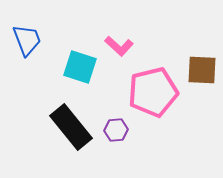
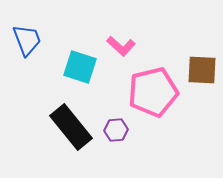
pink L-shape: moved 2 px right
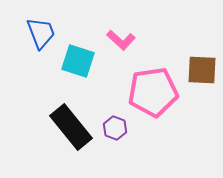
blue trapezoid: moved 14 px right, 7 px up
pink L-shape: moved 6 px up
cyan square: moved 2 px left, 6 px up
pink pentagon: rotated 6 degrees clockwise
purple hexagon: moved 1 px left, 2 px up; rotated 25 degrees clockwise
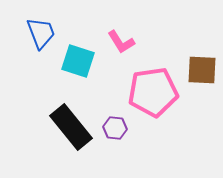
pink L-shape: moved 2 px down; rotated 16 degrees clockwise
purple hexagon: rotated 15 degrees counterclockwise
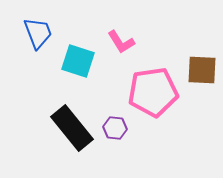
blue trapezoid: moved 3 px left
black rectangle: moved 1 px right, 1 px down
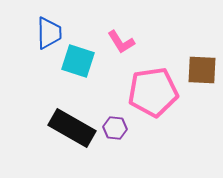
blue trapezoid: moved 11 px right; rotated 20 degrees clockwise
black rectangle: rotated 21 degrees counterclockwise
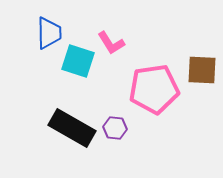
pink L-shape: moved 10 px left, 1 px down
pink pentagon: moved 1 px right, 3 px up
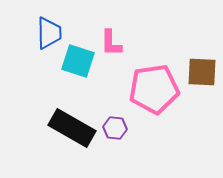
pink L-shape: rotated 32 degrees clockwise
brown square: moved 2 px down
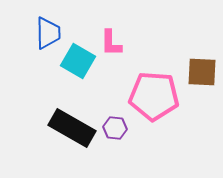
blue trapezoid: moved 1 px left
cyan square: rotated 12 degrees clockwise
pink pentagon: moved 7 px down; rotated 12 degrees clockwise
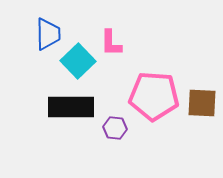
blue trapezoid: moved 1 px down
cyan square: rotated 16 degrees clockwise
brown square: moved 31 px down
black rectangle: moved 1 px left, 21 px up; rotated 30 degrees counterclockwise
